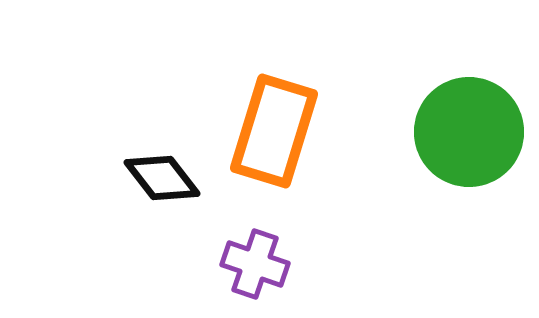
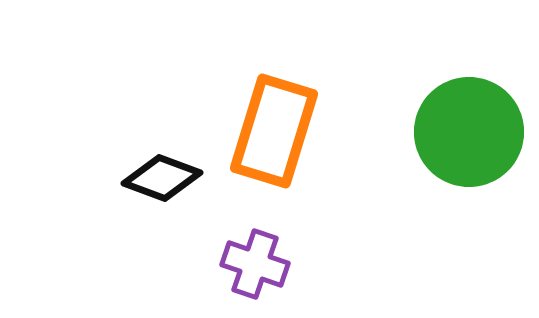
black diamond: rotated 32 degrees counterclockwise
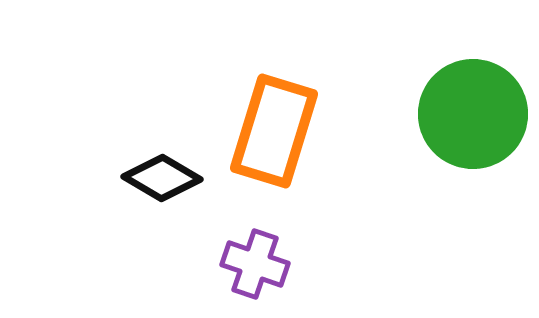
green circle: moved 4 px right, 18 px up
black diamond: rotated 10 degrees clockwise
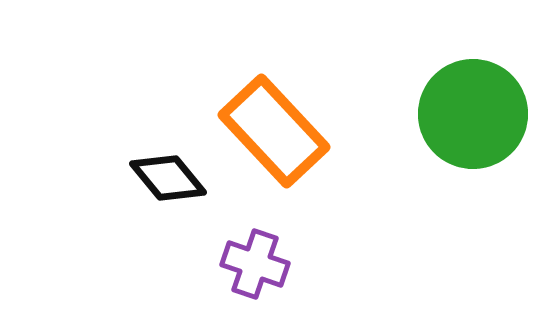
orange rectangle: rotated 60 degrees counterclockwise
black diamond: moved 6 px right; rotated 20 degrees clockwise
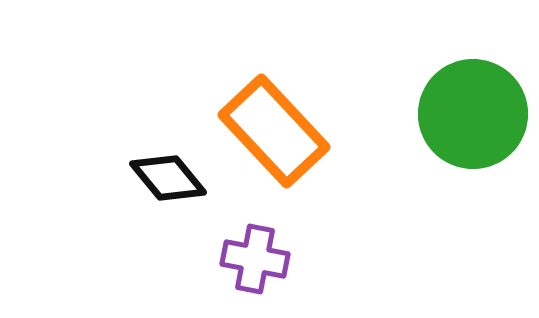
purple cross: moved 5 px up; rotated 8 degrees counterclockwise
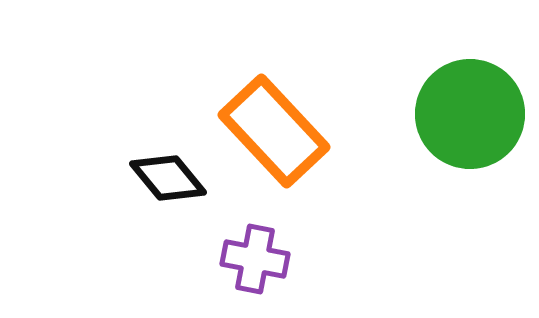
green circle: moved 3 px left
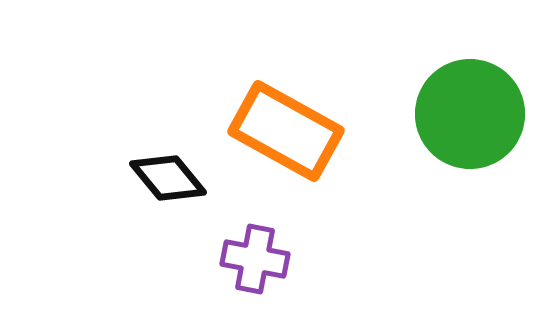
orange rectangle: moved 12 px right; rotated 18 degrees counterclockwise
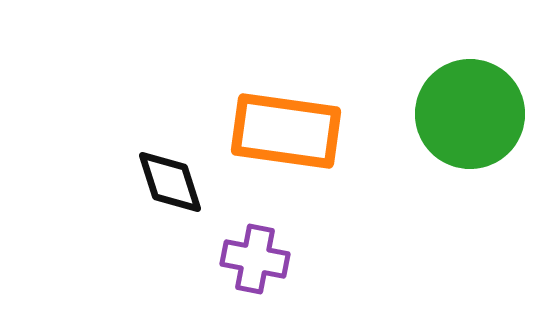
orange rectangle: rotated 21 degrees counterclockwise
black diamond: moved 2 px right, 4 px down; rotated 22 degrees clockwise
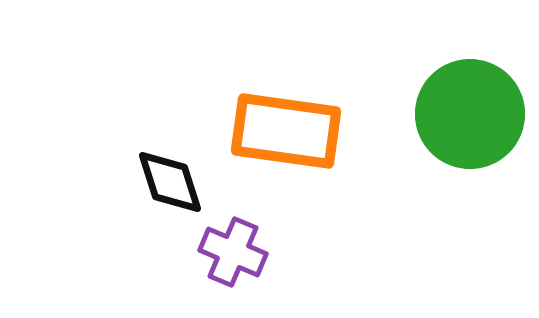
purple cross: moved 22 px left, 7 px up; rotated 12 degrees clockwise
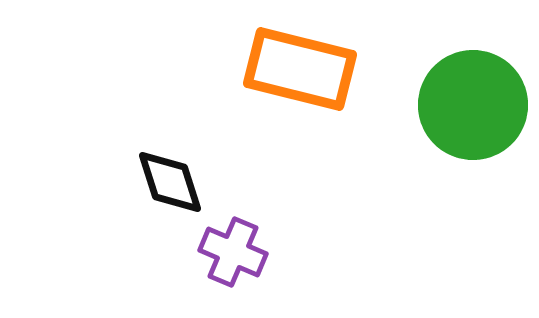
green circle: moved 3 px right, 9 px up
orange rectangle: moved 14 px right, 62 px up; rotated 6 degrees clockwise
